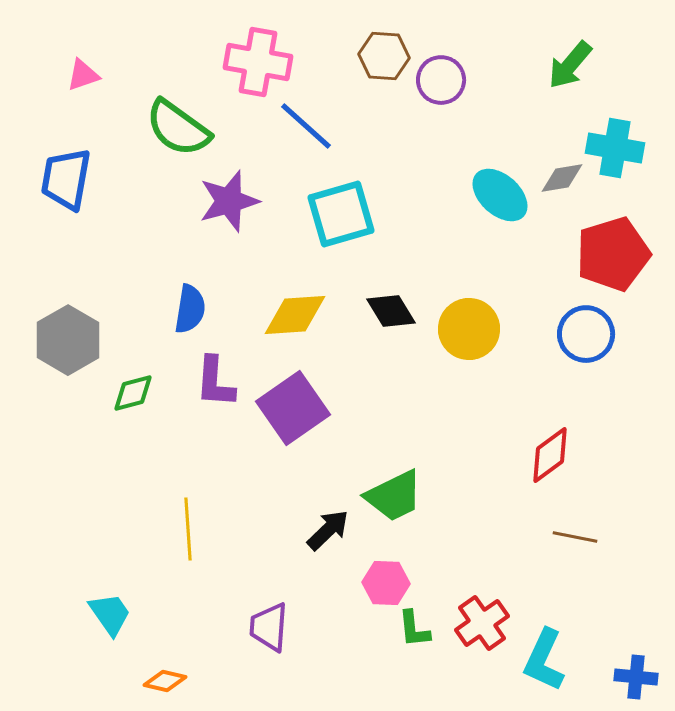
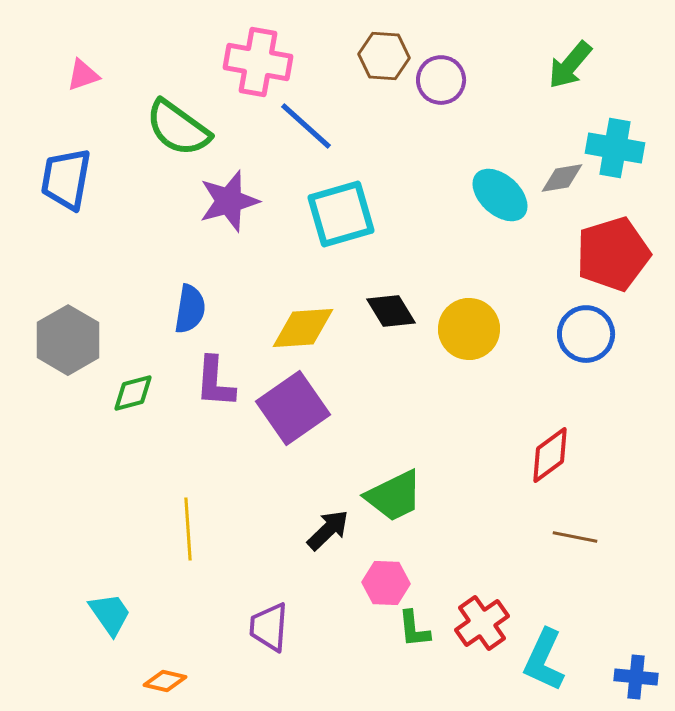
yellow diamond: moved 8 px right, 13 px down
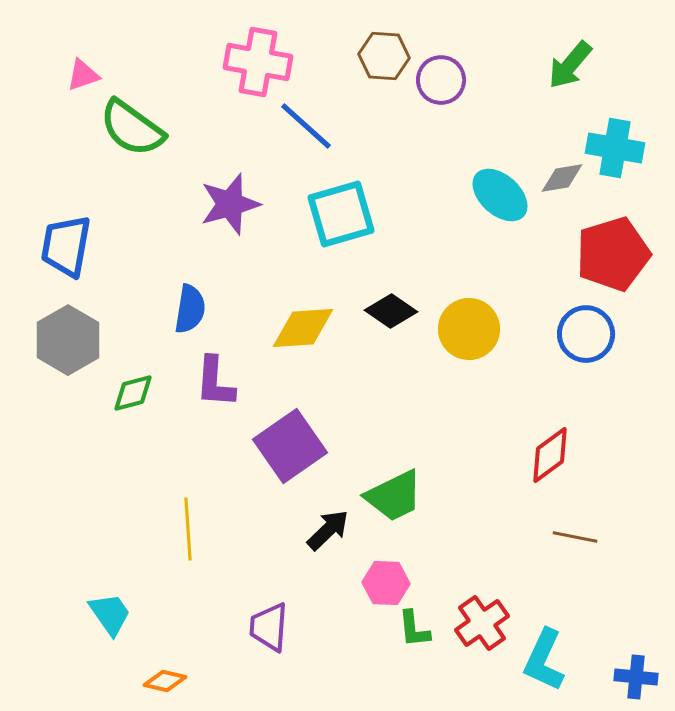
green semicircle: moved 46 px left
blue trapezoid: moved 67 px down
purple star: moved 1 px right, 3 px down
black diamond: rotated 24 degrees counterclockwise
purple square: moved 3 px left, 38 px down
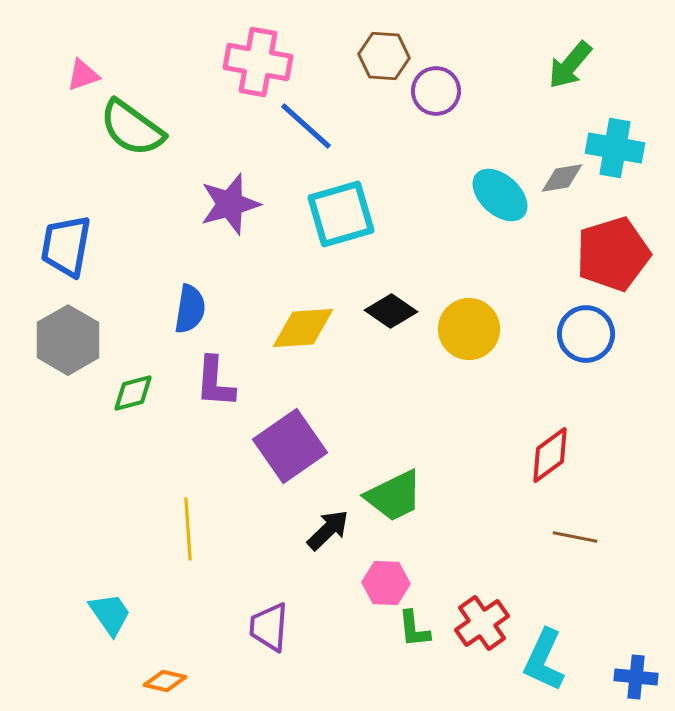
purple circle: moved 5 px left, 11 px down
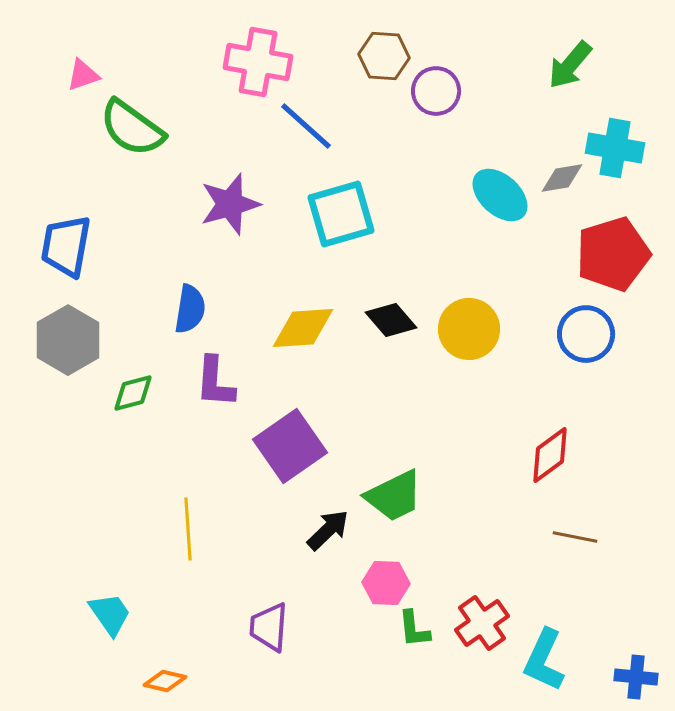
black diamond: moved 9 px down; rotated 15 degrees clockwise
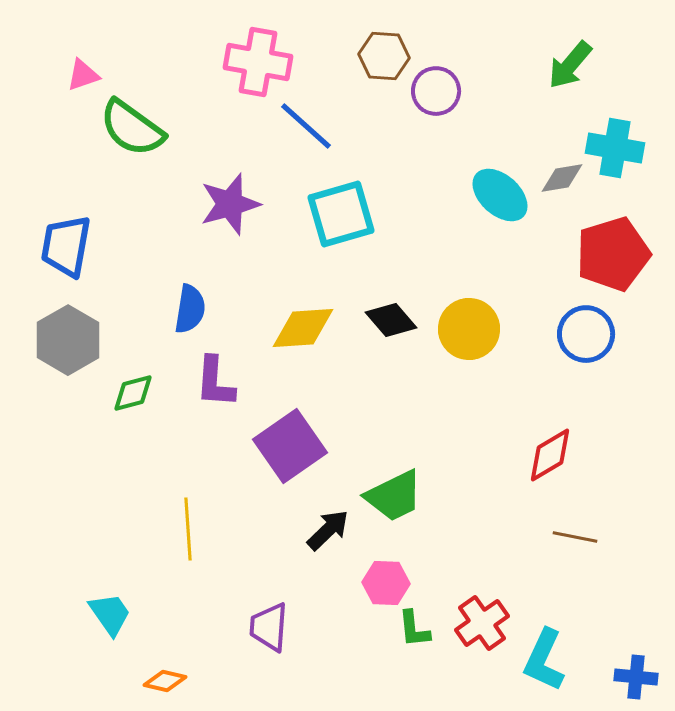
red diamond: rotated 6 degrees clockwise
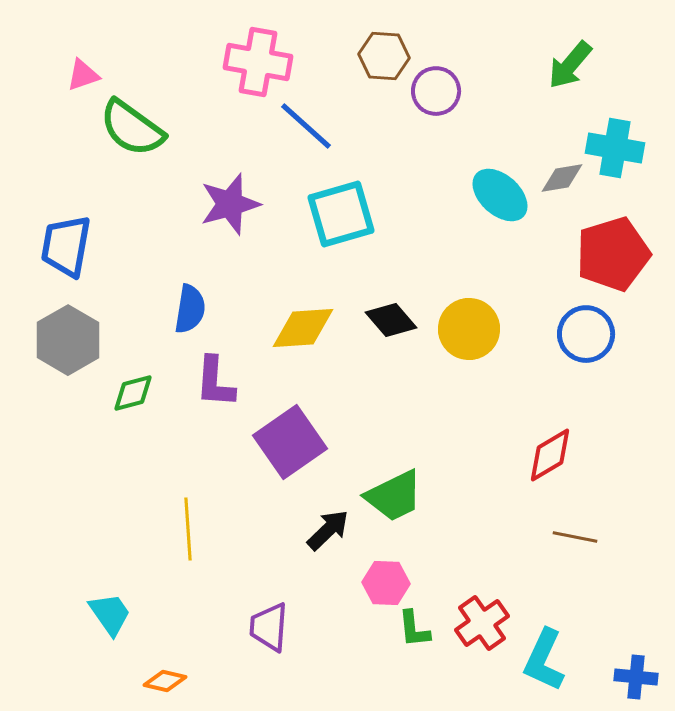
purple square: moved 4 px up
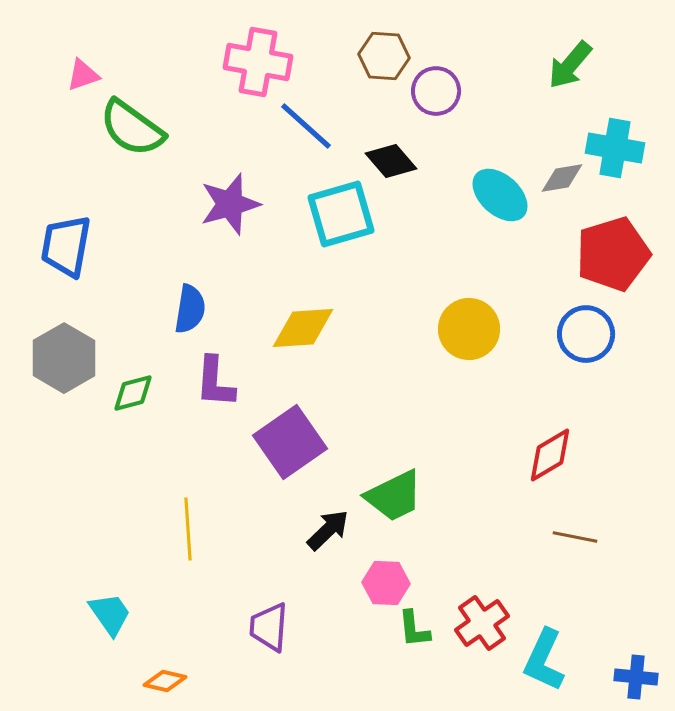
black diamond: moved 159 px up
gray hexagon: moved 4 px left, 18 px down
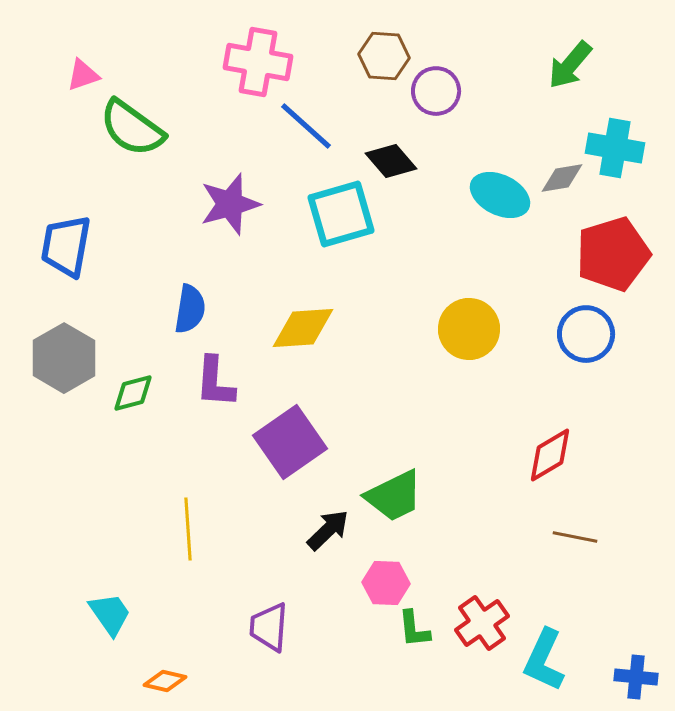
cyan ellipse: rotated 16 degrees counterclockwise
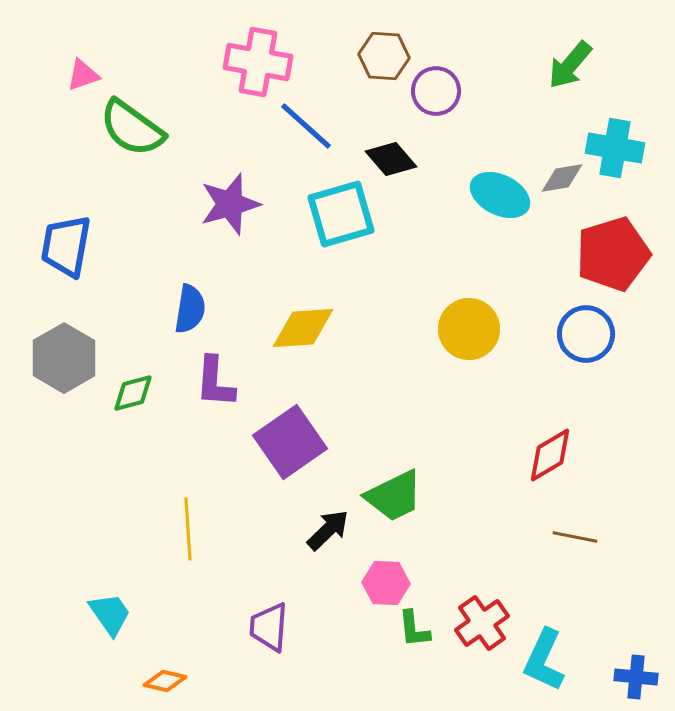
black diamond: moved 2 px up
